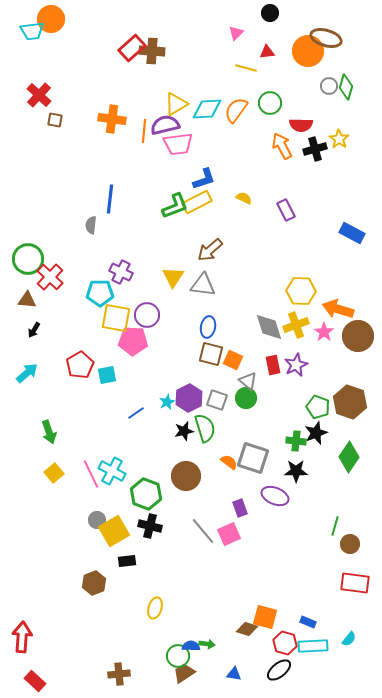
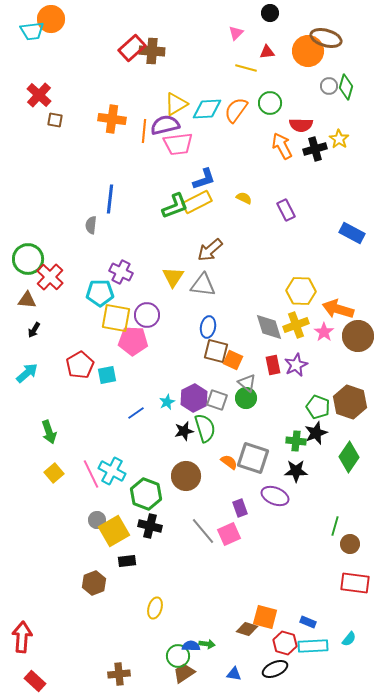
brown square at (211, 354): moved 5 px right, 3 px up
gray triangle at (248, 381): moved 1 px left, 2 px down
purple hexagon at (189, 398): moved 5 px right
black ellipse at (279, 670): moved 4 px left, 1 px up; rotated 15 degrees clockwise
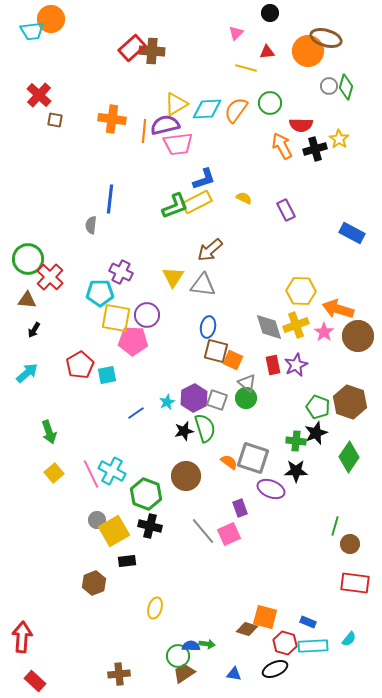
purple ellipse at (275, 496): moved 4 px left, 7 px up
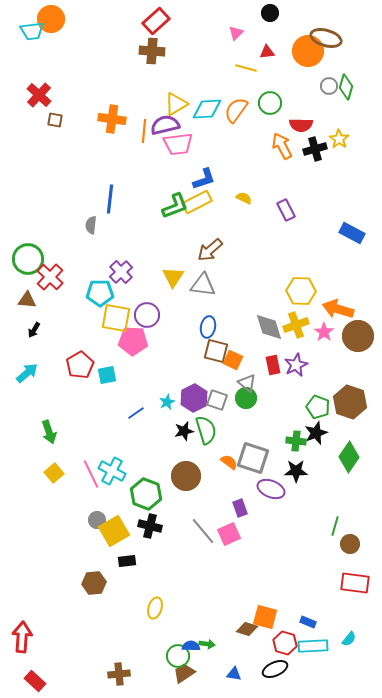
red rectangle at (132, 48): moved 24 px right, 27 px up
purple cross at (121, 272): rotated 20 degrees clockwise
green semicircle at (205, 428): moved 1 px right, 2 px down
brown hexagon at (94, 583): rotated 15 degrees clockwise
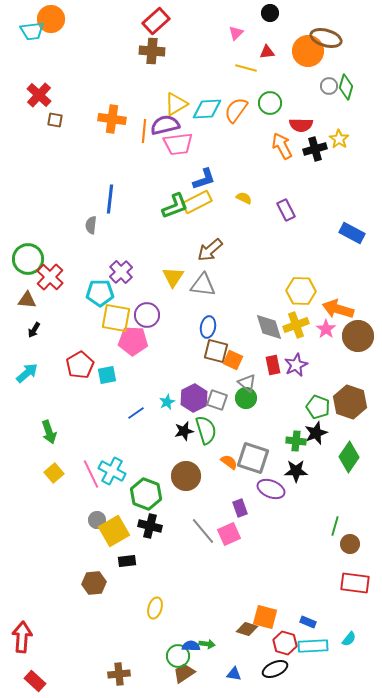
pink star at (324, 332): moved 2 px right, 3 px up
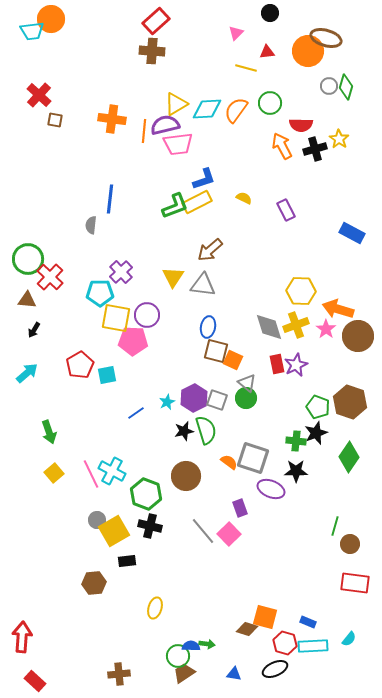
red rectangle at (273, 365): moved 4 px right, 1 px up
pink square at (229, 534): rotated 20 degrees counterclockwise
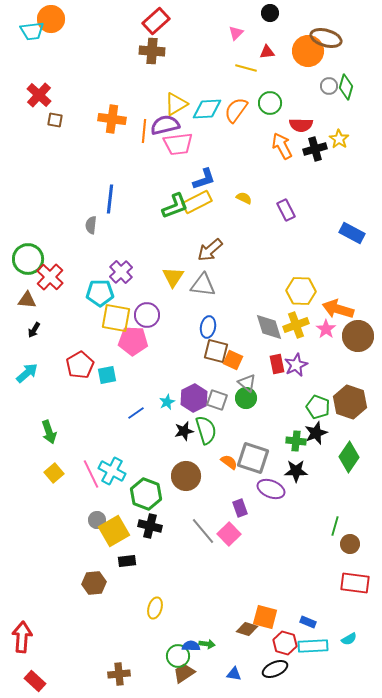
cyan semicircle at (349, 639): rotated 21 degrees clockwise
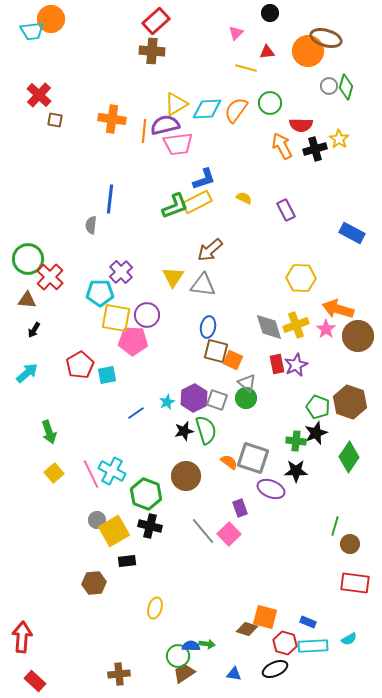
yellow hexagon at (301, 291): moved 13 px up
